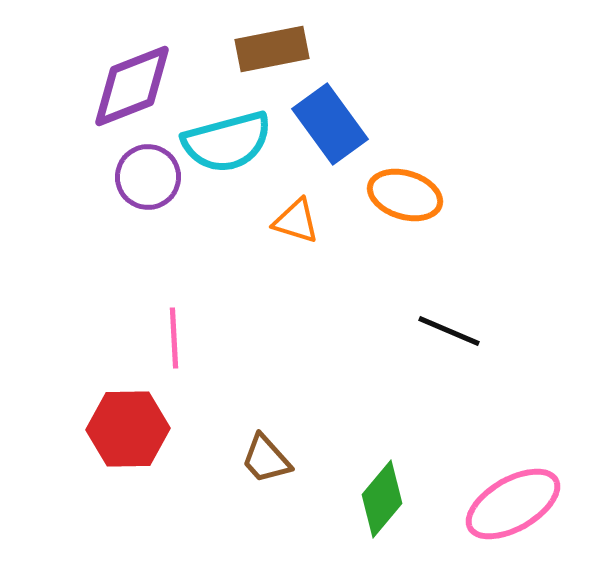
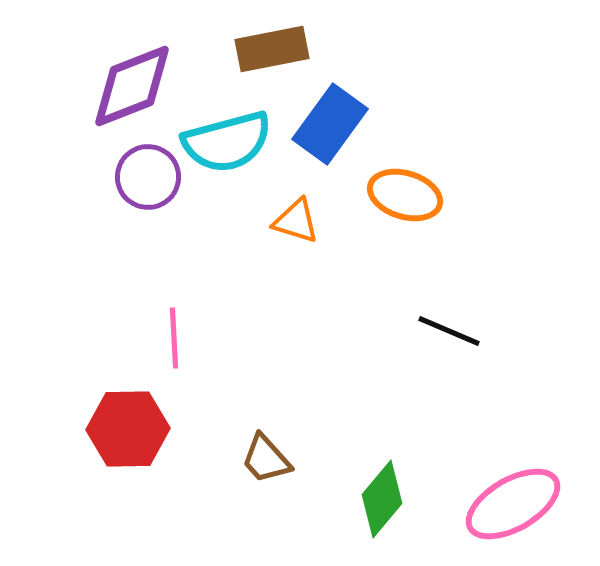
blue rectangle: rotated 72 degrees clockwise
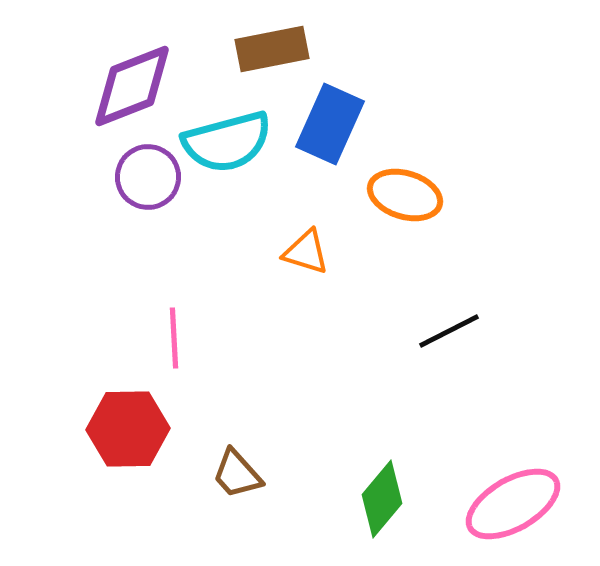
blue rectangle: rotated 12 degrees counterclockwise
orange triangle: moved 10 px right, 31 px down
black line: rotated 50 degrees counterclockwise
brown trapezoid: moved 29 px left, 15 px down
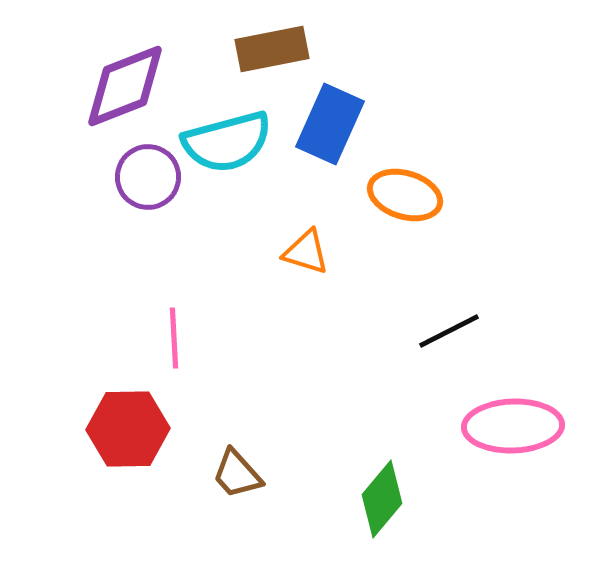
purple diamond: moved 7 px left
pink ellipse: moved 78 px up; rotated 28 degrees clockwise
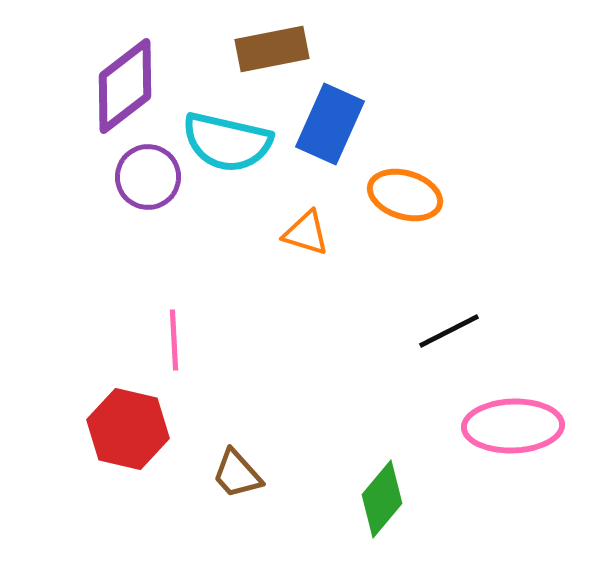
purple diamond: rotated 16 degrees counterclockwise
cyan semicircle: rotated 28 degrees clockwise
orange triangle: moved 19 px up
pink line: moved 2 px down
red hexagon: rotated 14 degrees clockwise
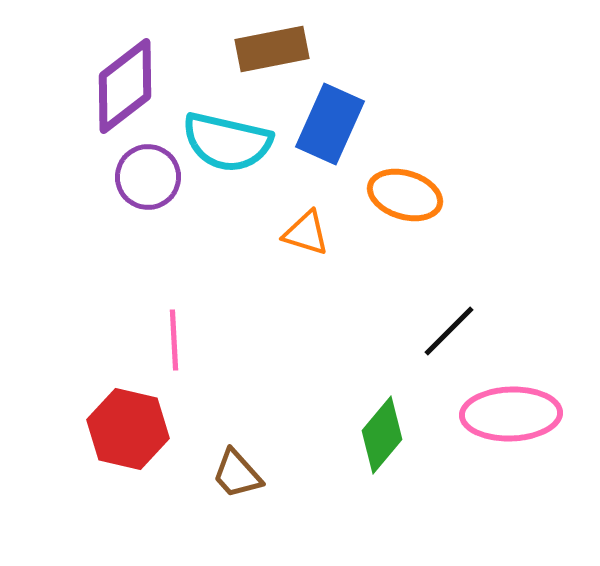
black line: rotated 18 degrees counterclockwise
pink ellipse: moved 2 px left, 12 px up
green diamond: moved 64 px up
